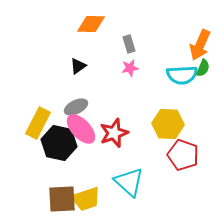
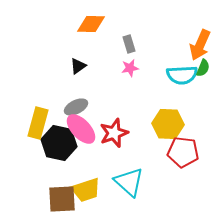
yellow rectangle: rotated 12 degrees counterclockwise
red pentagon: moved 3 px up; rotated 12 degrees counterclockwise
yellow trapezoid: moved 9 px up
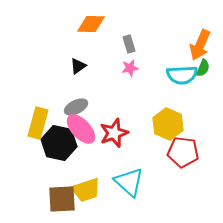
yellow hexagon: rotated 20 degrees clockwise
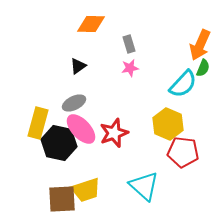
cyan semicircle: moved 1 px right, 9 px down; rotated 44 degrees counterclockwise
gray ellipse: moved 2 px left, 4 px up
cyan triangle: moved 15 px right, 4 px down
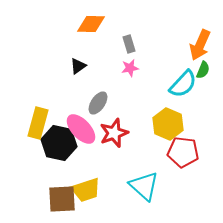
green semicircle: moved 2 px down
gray ellipse: moved 24 px right; rotated 30 degrees counterclockwise
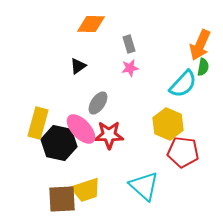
green semicircle: moved 3 px up; rotated 12 degrees counterclockwise
red star: moved 5 px left, 2 px down; rotated 20 degrees clockwise
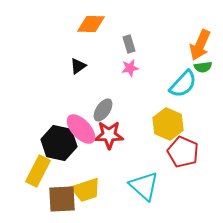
green semicircle: rotated 72 degrees clockwise
gray ellipse: moved 5 px right, 7 px down
yellow rectangle: moved 48 px down; rotated 12 degrees clockwise
red pentagon: rotated 16 degrees clockwise
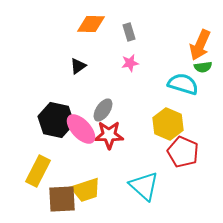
gray rectangle: moved 12 px up
pink star: moved 5 px up
cyan semicircle: rotated 116 degrees counterclockwise
black hexagon: moved 3 px left, 23 px up
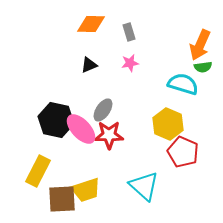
black triangle: moved 11 px right, 1 px up; rotated 12 degrees clockwise
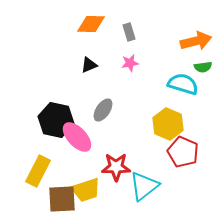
orange arrow: moved 4 px left, 4 px up; rotated 128 degrees counterclockwise
pink ellipse: moved 4 px left, 8 px down
red star: moved 7 px right, 32 px down
cyan triangle: rotated 40 degrees clockwise
